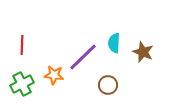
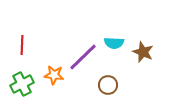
cyan semicircle: rotated 90 degrees counterclockwise
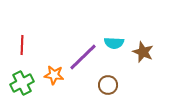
green cross: moved 1 px up
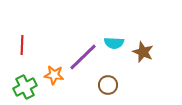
green cross: moved 3 px right, 4 px down
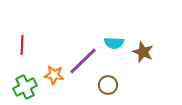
purple line: moved 4 px down
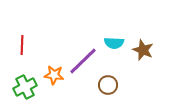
brown star: moved 2 px up
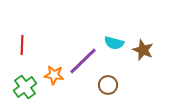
cyan semicircle: rotated 12 degrees clockwise
green cross: rotated 10 degrees counterclockwise
